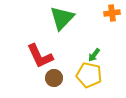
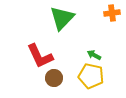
green arrow: rotated 80 degrees clockwise
yellow pentagon: moved 2 px right, 1 px down
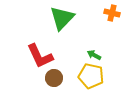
orange cross: rotated 21 degrees clockwise
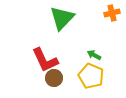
orange cross: rotated 28 degrees counterclockwise
red L-shape: moved 5 px right, 4 px down
yellow pentagon: rotated 10 degrees clockwise
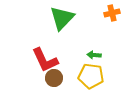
green arrow: rotated 24 degrees counterclockwise
yellow pentagon: rotated 15 degrees counterclockwise
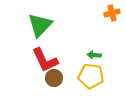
green triangle: moved 22 px left, 7 px down
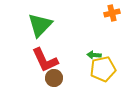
yellow pentagon: moved 12 px right, 7 px up; rotated 20 degrees counterclockwise
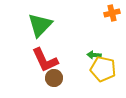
yellow pentagon: rotated 25 degrees clockwise
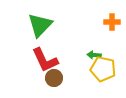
orange cross: moved 9 px down; rotated 14 degrees clockwise
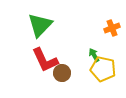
orange cross: moved 6 px down; rotated 21 degrees counterclockwise
green arrow: rotated 56 degrees clockwise
brown circle: moved 8 px right, 5 px up
